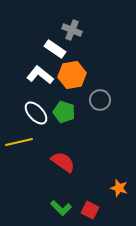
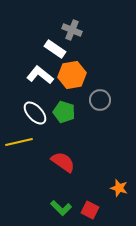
white ellipse: moved 1 px left
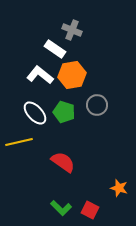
gray circle: moved 3 px left, 5 px down
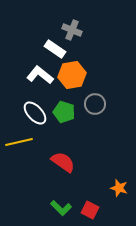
gray circle: moved 2 px left, 1 px up
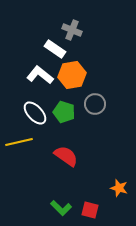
red semicircle: moved 3 px right, 6 px up
red square: rotated 12 degrees counterclockwise
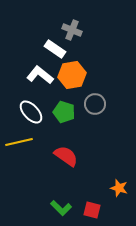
white ellipse: moved 4 px left, 1 px up
red square: moved 2 px right
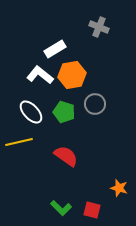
gray cross: moved 27 px right, 3 px up
white rectangle: rotated 65 degrees counterclockwise
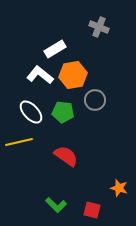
orange hexagon: moved 1 px right
gray circle: moved 4 px up
green pentagon: moved 1 px left; rotated 10 degrees counterclockwise
green L-shape: moved 5 px left, 3 px up
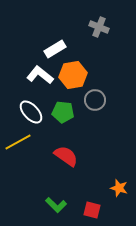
yellow line: moved 1 px left; rotated 16 degrees counterclockwise
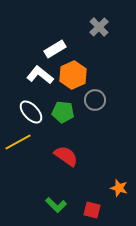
gray cross: rotated 24 degrees clockwise
orange hexagon: rotated 16 degrees counterclockwise
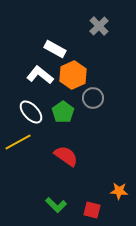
gray cross: moved 1 px up
white rectangle: rotated 60 degrees clockwise
gray circle: moved 2 px left, 2 px up
green pentagon: rotated 30 degrees clockwise
orange star: moved 3 px down; rotated 12 degrees counterclockwise
